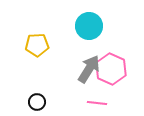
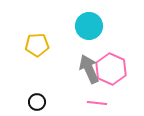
gray arrow: rotated 56 degrees counterclockwise
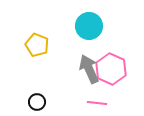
yellow pentagon: rotated 25 degrees clockwise
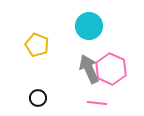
black circle: moved 1 px right, 4 px up
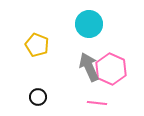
cyan circle: moved 2 px up
gray arrow: moved 2 px up
black circle: moved 1 px up
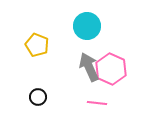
cyan circle: moved 2 px left, 2 px down
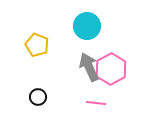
pink hexagon: rotated 8 degrees clockwise
pink line: moved 1 px left
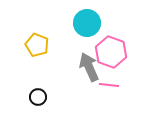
cyan circle: moved 3 px up
pink hexagon: moved 17 px up; rotated 12 degrees counterclockwise
pink line: moved 13 px right, 18 px up
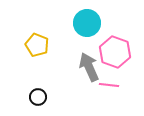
pink hexagon: moved 4 px right
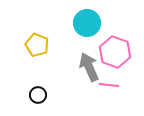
black circle: moved 2 px up
